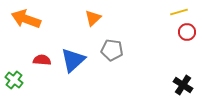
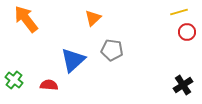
orange arrow: rotated 32 degrees clockwise
red semicircle: moved 7 px right, 25 px down
black cross: rotated 24 degrees clockwise
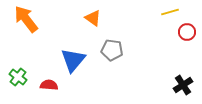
yellow line: moved 9 px left
orange triangle: rotated 42 degrees counterclockwise
blue triangle: rotated 8 degrees counterclockwise
green cross: moved 4 px right, 3 px up
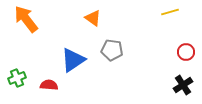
red circle: moved 1 px left, 20 px down
blue triangle: rotated 16 degrees clockwise
green cross: moved 1 px left, 1 px down; rotated 30 degrees clockwise
